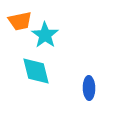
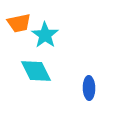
orange trapezoid: moved 1 px left, 2 px down
cyan diamond: rotated 12 degrees counterclockwise
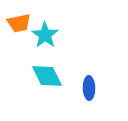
cyan diamond: moved 11 px right, 5 px down
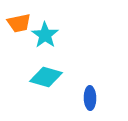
cyan diamond: moved 1 px left, 1 px down; rotated 48 degrees counterclockwise
blue ellipse: moved 1 px right, 10 px down
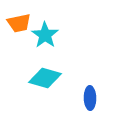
cyan diamond: moved 1 px left, 1 px down
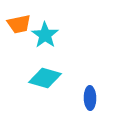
orange trapezoid: moved 1 px down
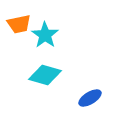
cyan diamond: moved 3 px up
blue ellipse: rotated 60 degrees clockwise
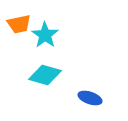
blue ellipse: rotated 50 degrees clockwise
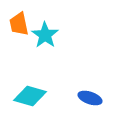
orange trapezoid: rotated 90 degrees clockwise
cyan diamond: moved 15 px left, 21 px down
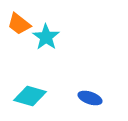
orange trapezoid: rotated 40 degrees counterclockwise
cyan star: moved 1 px right, 2 px down
